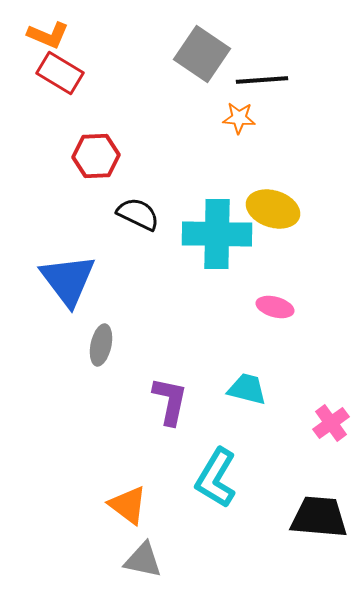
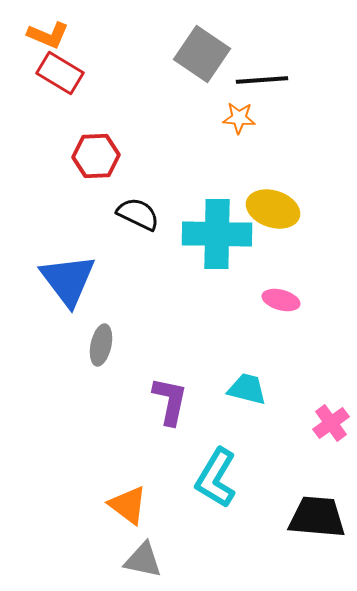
pink ellipse: moved 6 px right, 7 px up
black trapezoid: moved 2 px left
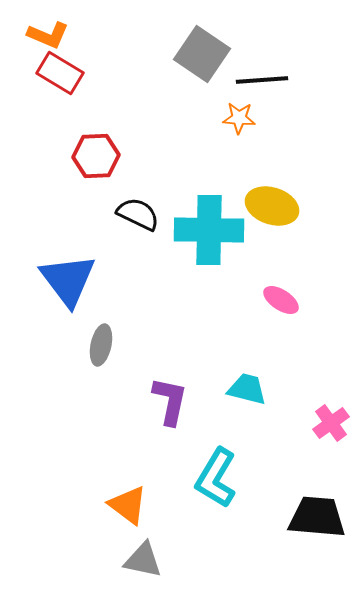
yellow ellipse: moved 1 px left, 3 px up
cyan cross: moved 8 px left, 4 px up
pink ellipse: rotated 18 degrees clockwise
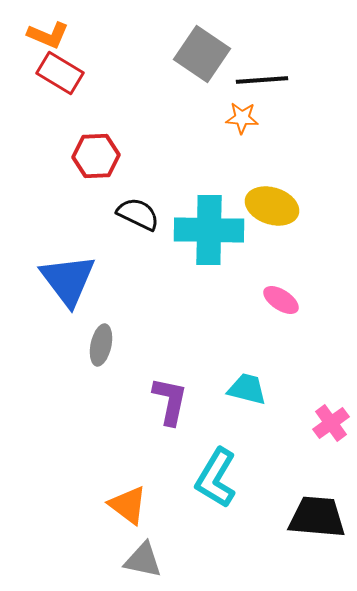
orange star: moved 3 px right
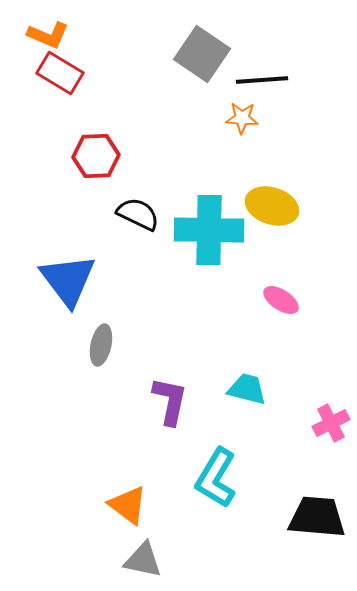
pink cross: rotated 9 degrees clockwise
